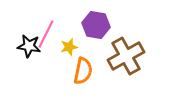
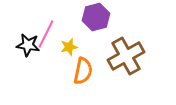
purple hexagon: moved 8 px up; rotated 24 degrees counterclockwise
black star: moved 1 px left, 1 px up
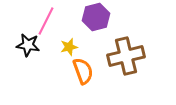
pink line: moved 13 px up
brown cross: rotated 15 degrees clockwise
orange semicircle: rotated 32 degrees counterclockwise
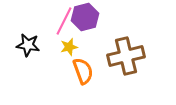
purple hexagon: moved 11 px left
pink line: moved 18 px right
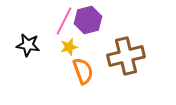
purple hexagon: moved 3 px right, 3 px down
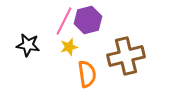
orange semicircle: moved 4 px right, 3 px down; rotated 12 degrees clockwise
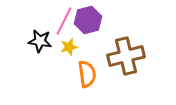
black star: moved 12 px right, 4 px up
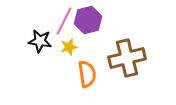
brown cross: moved 1 px right, 2 px down
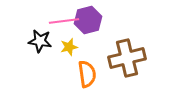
pink line: rotated 56 degrees clockwise
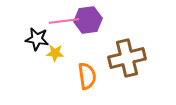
purple hexagon: rotated 8 degrees clockwise
black star: moved 3 px left, 2 px up
yellow star: moved 14 px left, 6 px down; rotated 18 degrees clockwise
orange semicircle: moved 2 px down
